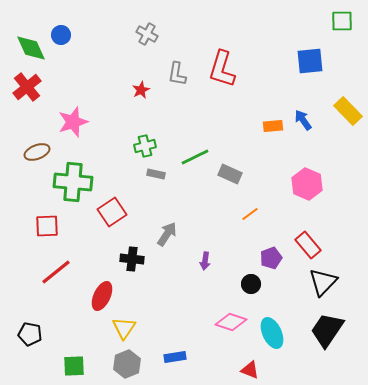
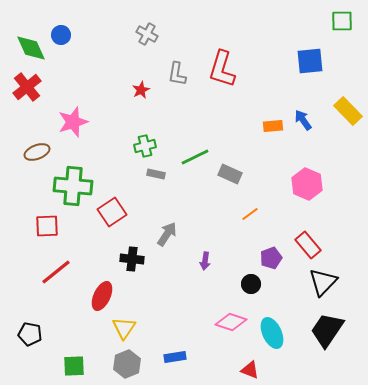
green cross at (73, 182): moved 4 px down
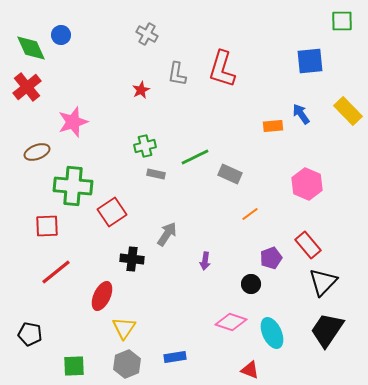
blue arrow at (303, 120): moved 2 px left, 6 px up
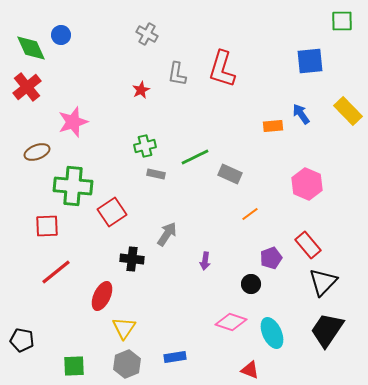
black pentagon at (30, 334): moved 8 px left, 6 px down
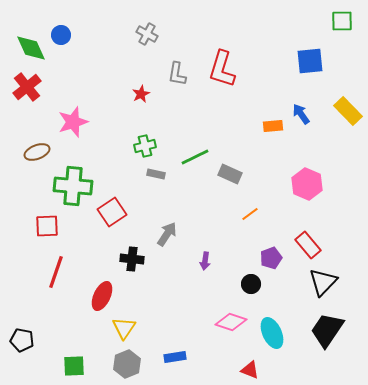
red star at (141, 90): moved 4 px down
red line at (56, 272): rotated 32 degrees counterclockwise
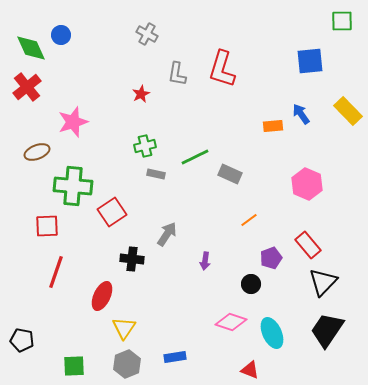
orange line at (250, 214): moved 1 px left, 6 px down
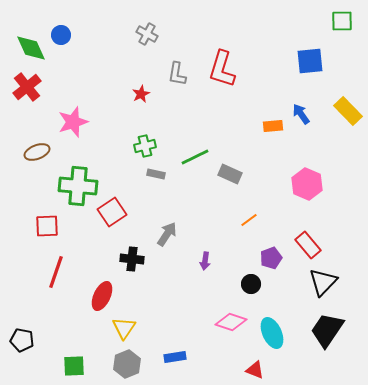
green cross at (73, 186): moved 5 px right
red triangle at (250, 370): moved 5 px right
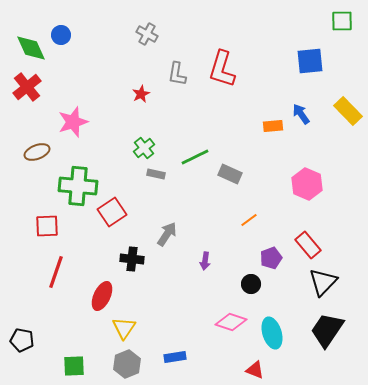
green cross at (145, 146): moved 1 px left, 2 px down; rotated 25 degrees counterclockwise
cyan ellipse at (272, 333): rotated 8 degrees clockwise
